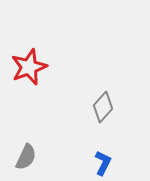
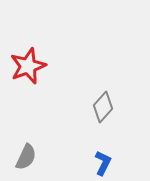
red star: moved 1 px left, 1 px up
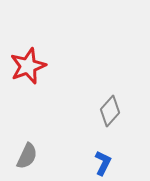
gray diamond: moved 7 px right, 4 px down
gray semicircle: moved 1 px right, 1 px up
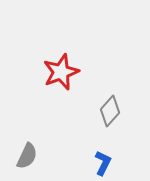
red star: moved 33 px right, 6 px down
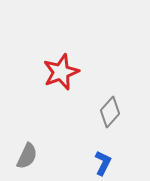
gray diamond: moved 1 px down
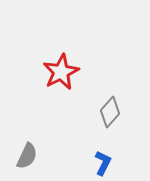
red star: rotated 6 degrees counterclockwise
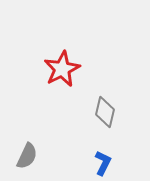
red star: moved 1 px right, 3 px up
gray diamond: moved 5 px left; rotated 28 degrees counterclockwise
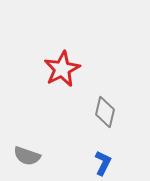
gray semicircle: rotated 84 degrees clockwise
